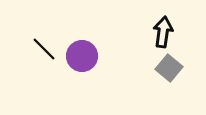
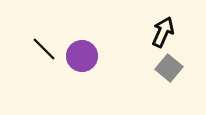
black arrow: rotated 16 degrees clockwise
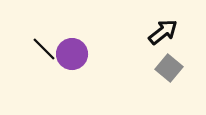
black arrow: rotated 28 degrees clockwise
purple circle: moved 10 px left, 2 px up
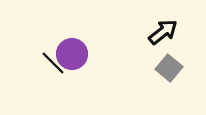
black line: moved 9 px right, 14 px down
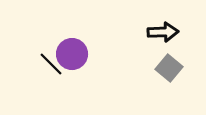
black arrow: rotated 36 degrees clockwise
black line: moved 2 px left, 1 px down
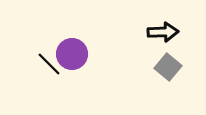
black line: moved 2 px left
gray square: moved 1 px left, 1 px up
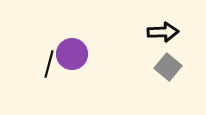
black line: rotated 60 degrees clockwise
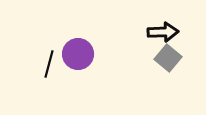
purple circle: moved 6 px right
gray square: moved 9 px up
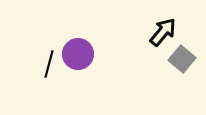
black arrow: rotated 48 degrees counterclockwise
gray square: moved 14 px right, 1 px down
